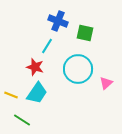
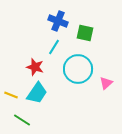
cyan line: moved 7 px right, 1 px down
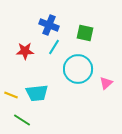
blue cross: moved 9 px left, 4 px down
red star: moved 10 px left, 16 px up; rotated 18 degrees counterclockwise
cyan trapezoid: rotated 50 degrees clockwise
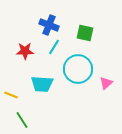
cyan trapezoid: moved 5 px right, 9 px up; rotated 10 degrees clockwise
green line: rotated 24 degrees clockwise
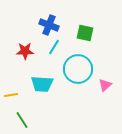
pink triangle: moved 1 px left, 2 px down
yellow line: rotated 32 degrees counterclockwise
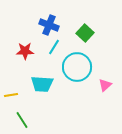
green square: rotated 30 degrees clockwise
cyan circle: moved 1 px left, 2 px up
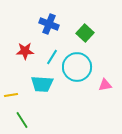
blue cross: moved 1 px up
cyan line: moved 2 px left, 10 px down
pink triangle: rotated 32 degrees clockwise
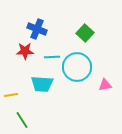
blue cross: moved 12 px left, 5 px down
cyan line: rotated 56 degrees clockwise
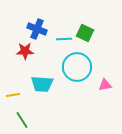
green square: rotated 18 degrees counterclockwise
cyan line: moved 12 px right, 18 px up
yellow line: moved 2 px right
